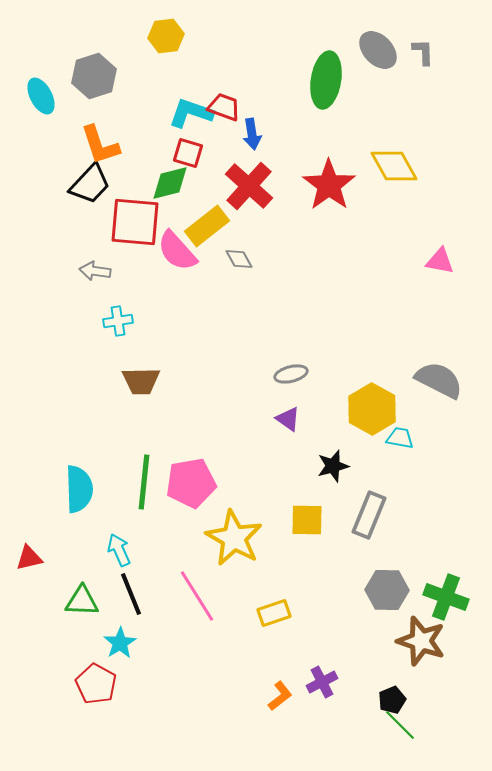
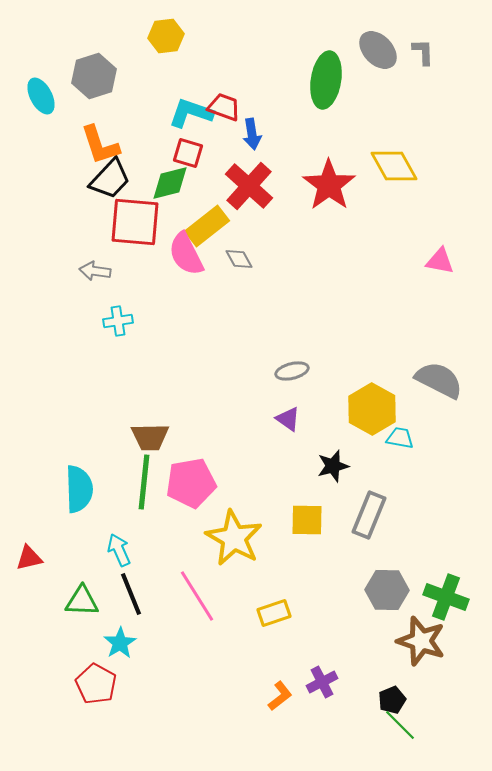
black trapezoid at (90, 184): moved 20 px right, 5 px up
pink semicircle at (177, 251): moved 9 px right, 3 px down; rotated 15 degrees clockwise
gray ellipse at (291, 374): moved 1 px right, 3 px up
brown trapezoid at (141, 381): moved 9 px right, 56 px down
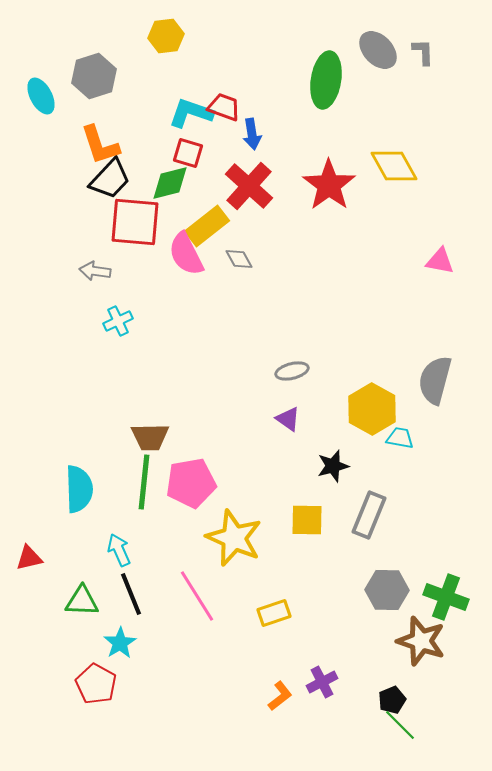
cyan cross at (118, 321): rotated 16 degrees counterclockwise
gray semicircle at (439, 380): moved 4 px left; rotated 102 degrees counterclockwise
yellow star at (234, 538): rotated 6 degrees counterclockwise
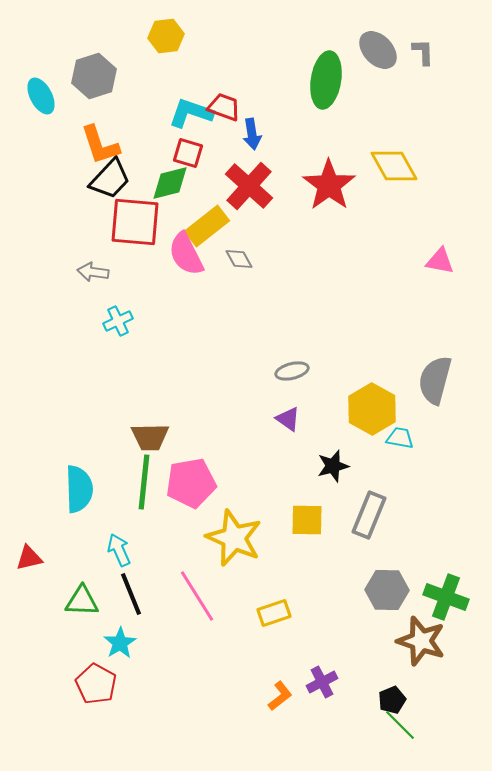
gray arrow at (95, 271): moved 2 px left, 1 px down
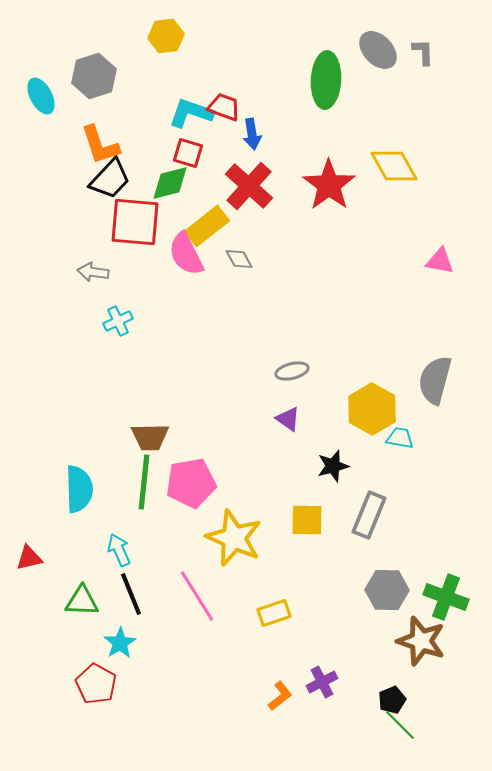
green ellipse at (326, 80): rotated 6 degrees counterclockwise
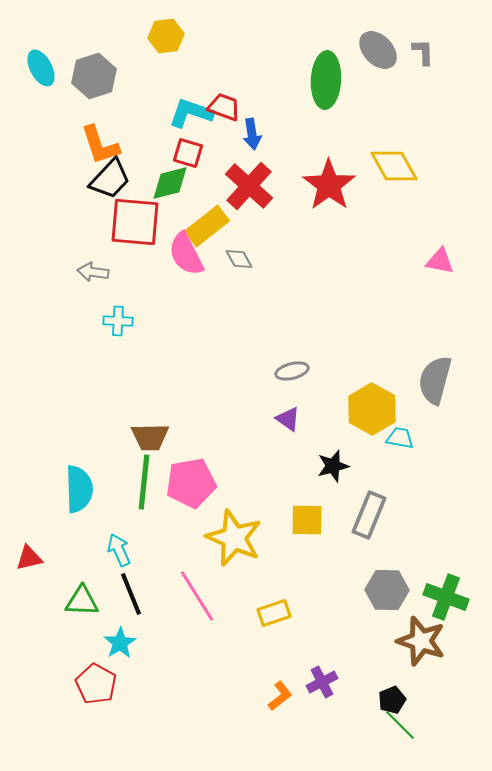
cyan ellipse at (41, 96): moved 28 px up
cyan cross at (118, 321): rotated 28 degrees clockwise
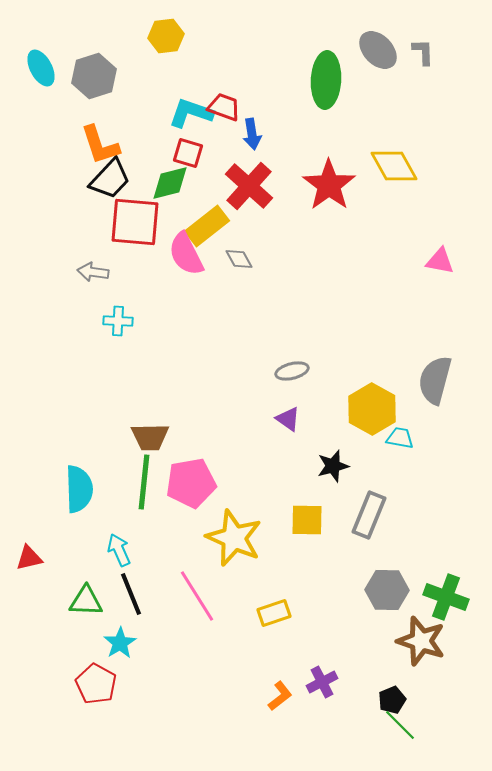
green triangle at (82, 601): moved 4 px right
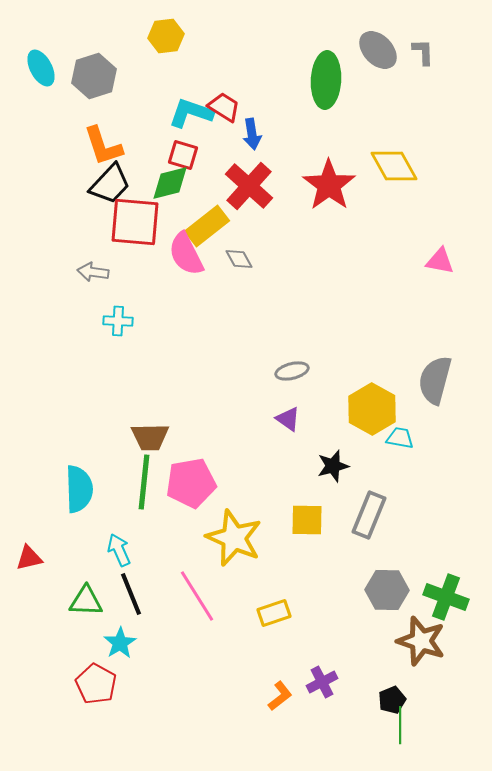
red trapezoid at (224, 107): rotated 12 degrees clockwise
orange L-shape at (100, 145): moved 3 px right, 1 px down
red square at (188, 153): moved 5 px left, 2 px down
black trapezoid at (110, 179): moved 5 px down
green line at (400, 725): rotated 45 degrees clockwise
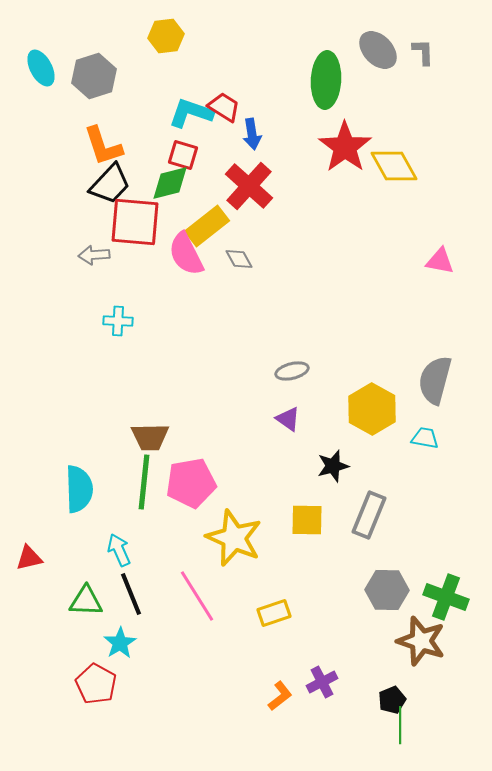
red star at (329, 185): moved 16 px right, 38 px up
gray arrow at (93, 272): moved 1 px right, 17 px up; rotated 12 degrees counterclockwise
cyan trapezoid at (400, 438): moved 25 px right
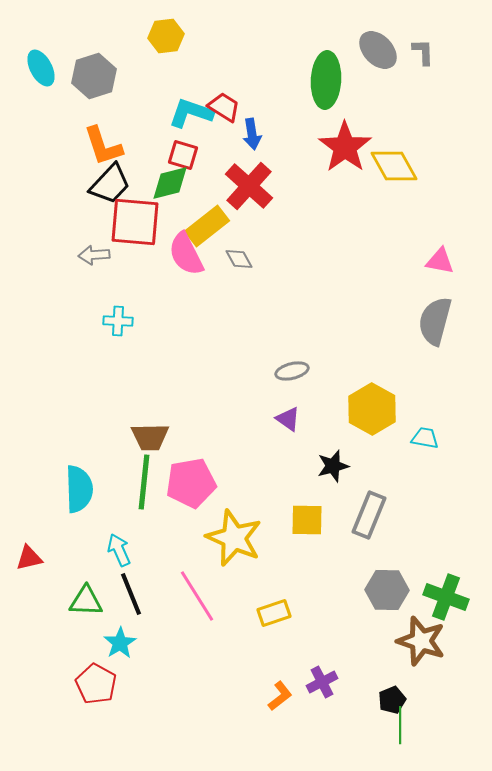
gray semicircle at (435, 380): moved 59 px up
